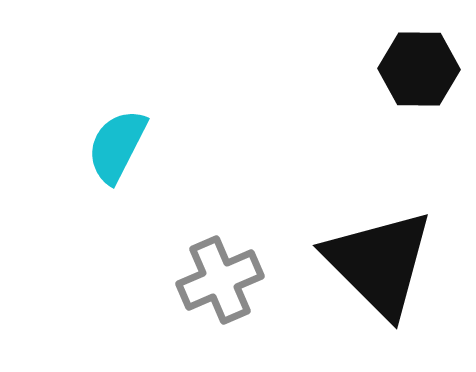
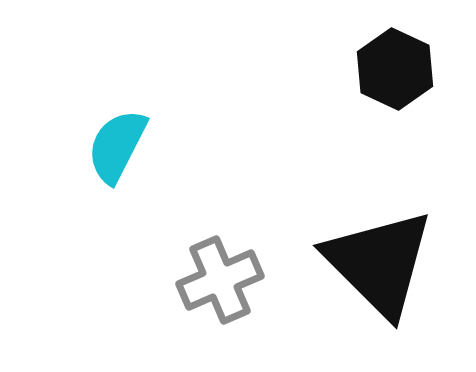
black hexagon: moved 24 px left; rotated 24 degrees clockwise
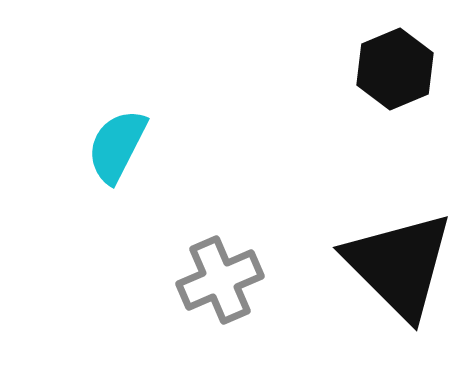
black hexagon: rotated 12 degrees clockwise
black triangle: moved 20 px right, 2 px down
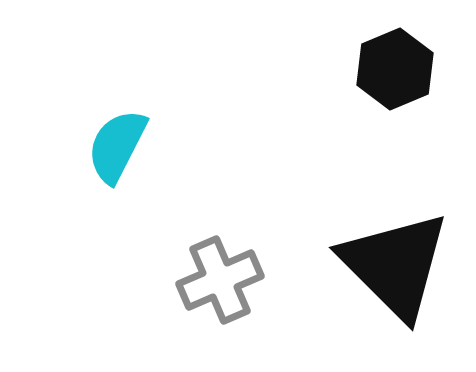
black triangle: moved 4 px left
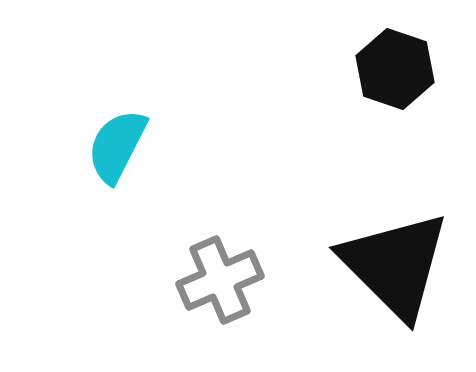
black hexagon: rotated 18 degrees counterclockwise
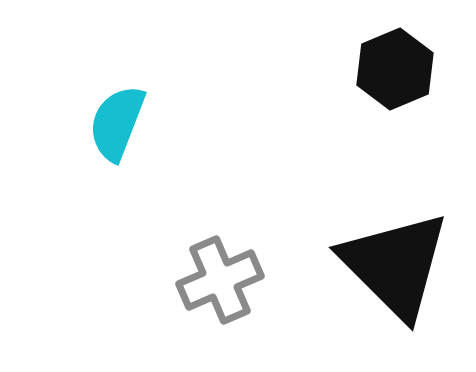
black hexagon: rotated 18 degrees clockwise
cyan semicircle: moved 23 px up; rotated 6 degrees counterclockwise
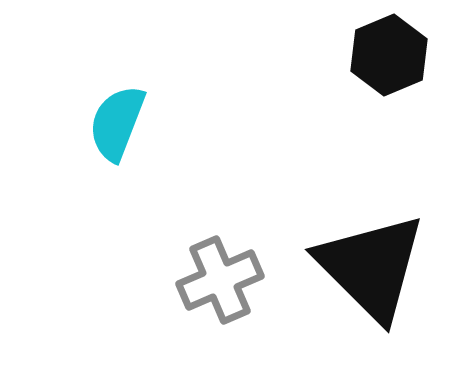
black hexagon: moved 6 px left, 14 px up
black triangle: moved 24 px left, 2 px down
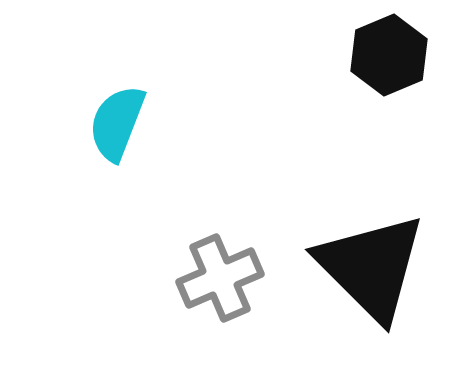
gray cross: moved 2 px up
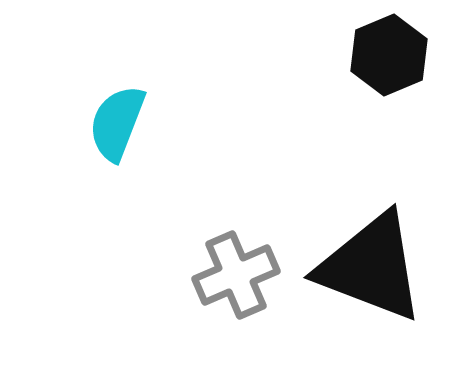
black triangle: rotated 24 degrees counterclockwise
gray cross: moved 16 px right, 3 px up
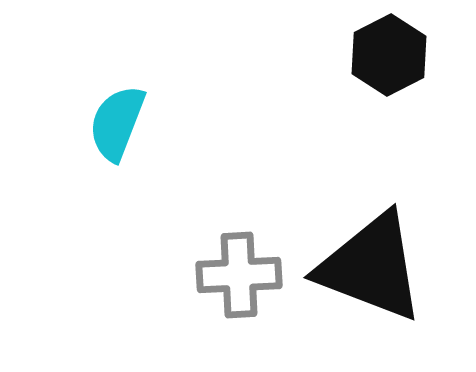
black hexagon: rotated 4 degrees counterclockwise
gray cross: moved 3 px right; rotated 20 degrees clockwise
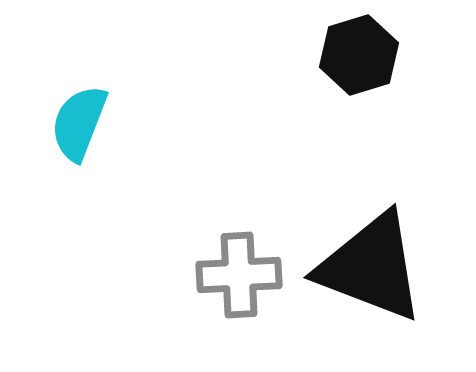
black hexagon: moved 30 px left; rotated 10 degrees clockwise
cyan semicircle: moved 38 px left
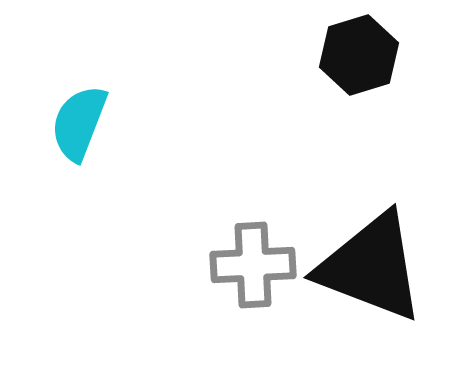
gray cross: moved 14 px right, 10 px up
